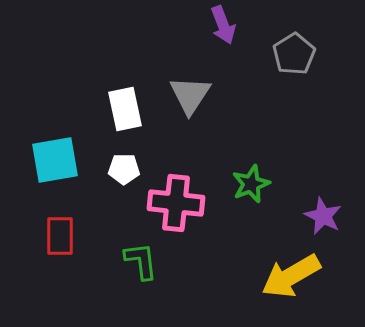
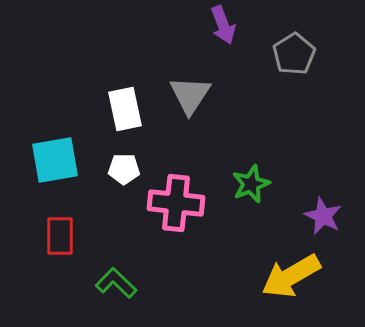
green L-shape: moved 25 px left, 22 px down; rotated 39 degrees counterclockwise
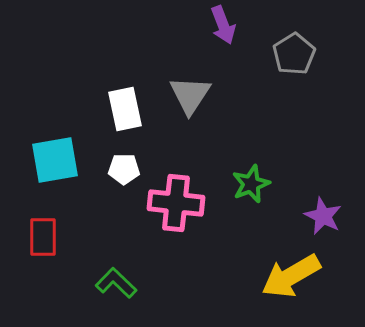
red rectangle: moved 17 px left, 1 px down
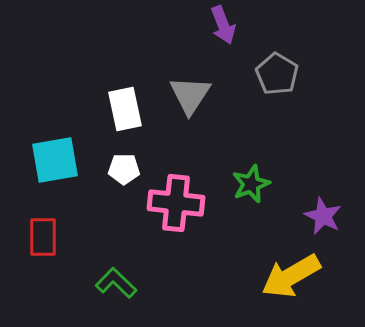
gray pentagon: moved 17 px left, 20 px down; rotated 9 degrees counterclockwise
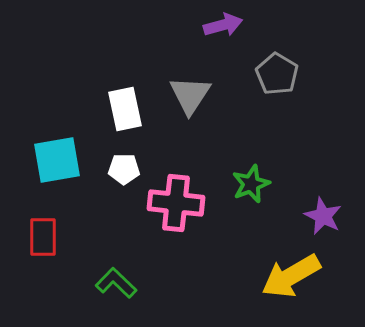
purple arrow: rotated 84 degrees counterclockwise
cyan square: moved 2 px right
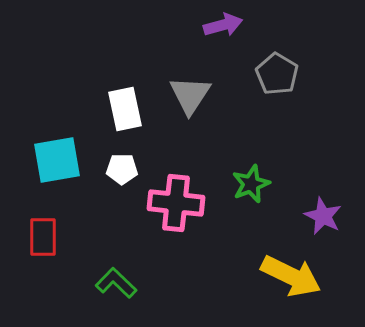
white pentagon: moved 2 px left
yellow arrow: rotated 124 degrees counterclockwise
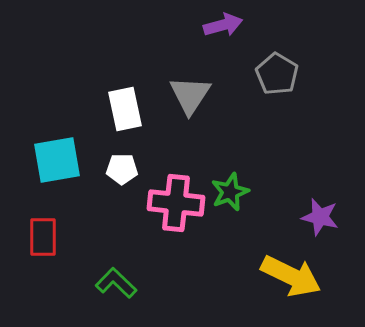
green star: moved 21 px left, 8 px down
purple star: moved 3 px left, 1 px down; rotated 12 degrees counterclockwise
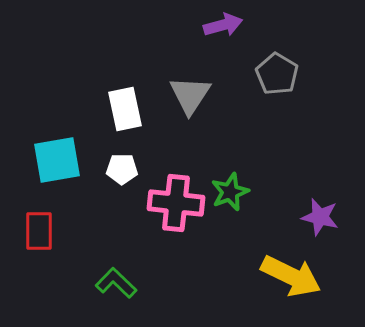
red rectangle: moved 4 px left, 6 px up
